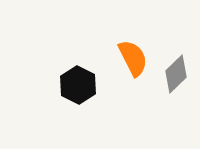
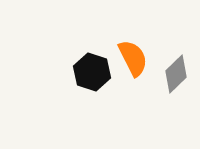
black hexagon: moved 14 px right, 13 px up; rotated 9 degrees counterclockwise
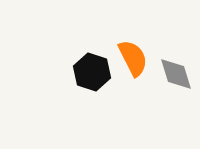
gray diamond: rotated 63 degrees counterclockwise
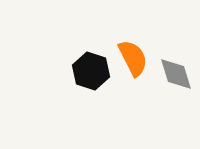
black hexagon: moved 1 px left, 1 px up
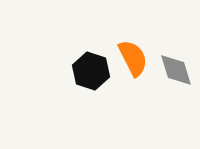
gray diamond: moved 4 px up
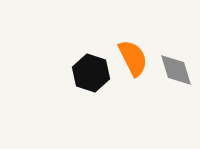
black hexagon: moved 2 px down
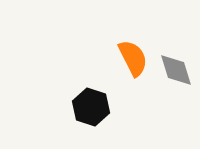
black hexagon: moved 34 px down
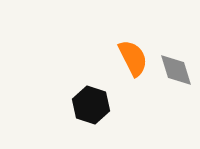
black hexagon: moved 2 px up
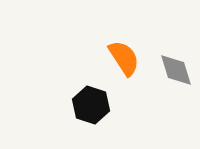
orange semicircle: moved 9 px left; rotated 6 degrees counterclockwise
